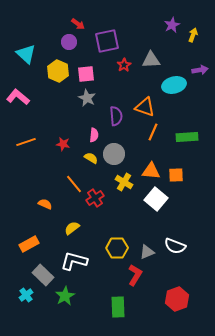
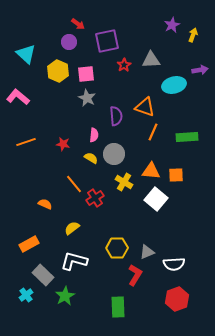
white semicircle at (175, 246): moved 1 px left, 18 px down; rotated 25 degrees counterclockwise
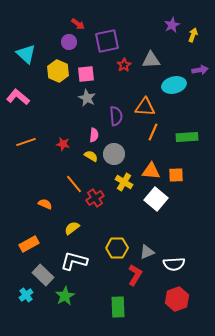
orange triangle at (145, 107): rotated 15 degrees counterclockwise
yellow semicircle at (91, 158): moved 2 px up
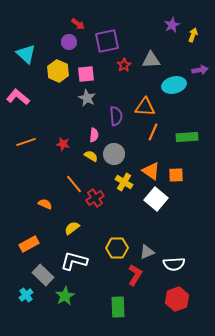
orange triangle at (151, 171): rotated 30 degrees clockwise
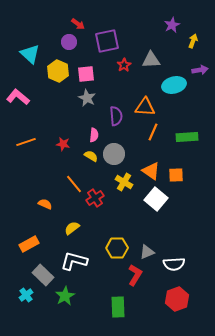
yellow arrow at (193, 35): moved 6 px down
cyan triangle at (26, 54): moved 4 px right
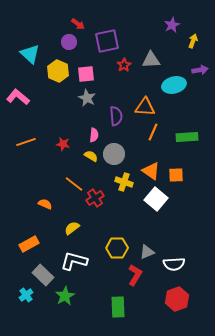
yellow cross at (124, 182): rotated 12 degrees counterclockwise
orange line at (74, 184): rotated 12 degrees counterclockwise
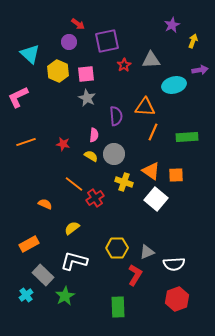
pink L-shape at (18, 97): rotated 65 degrees counterclockwise
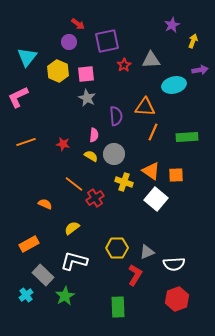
cyan triangle at (30, 54): moved 3 px left, 3 px down; rotated 25 degrees clockwise
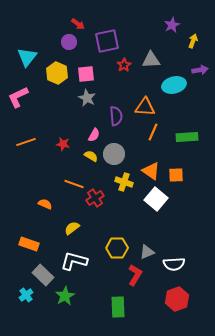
yellow hexagon at (58, 71): moved 1 px left, 2 px down
pink semicircle at (94, 135): rotated 24 degrees clockwise
orange line at (74, 184): rotated 18 degrees counterclockwise
orange rectangle at (29, 244): rotated 48 degrees clockwise
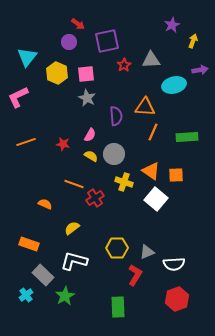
pink semicircle at (94, 135): moved 4 px left
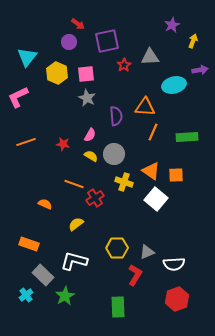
gray triangle at (151, 60): moved 1 px left, 3 px up
yellow semicircle at (72, 228): moved 4 px right, 4 px up
